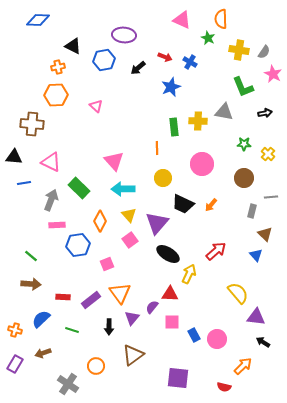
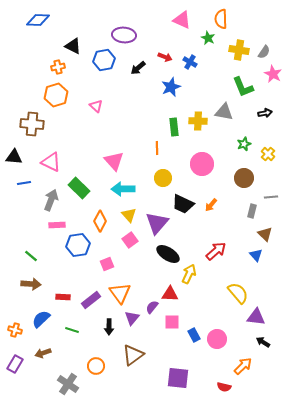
orange hexagon at (56, 95): rotated 15 degrees counterclockwise
green star at (244, 144): rotated 24 degrees counterclockwise
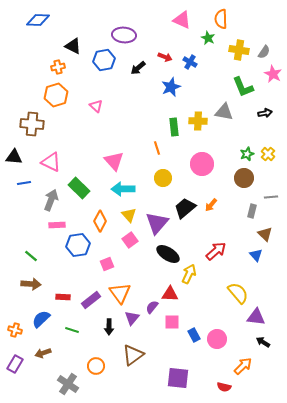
green star at (244, 144): moved 3 px right, 10 px down
orange line at (157, 148): rotated 16 degrees counterclockwise
black trapezoid at (183, 204): moved 2 px right, 4 px down; rotated 115 degrees clockwise
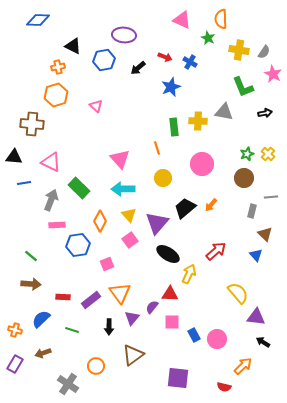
pink triangle at (114, 161): moved 6 px right, 2 px up
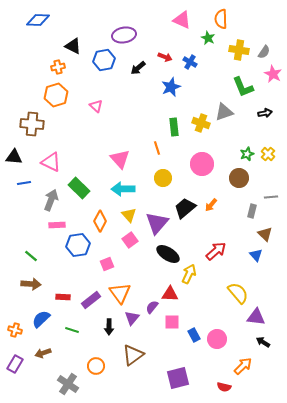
purple ellipse at (124, 35): rotated 15 degrees counterclockwise
gray triangle at (224, 112): rotated 30 degrees counterclockwise
yellow cross at (198, 121): moved 3 px right, 2 px down; rotated 18 degrees clockwise
brown circle at (244, 178): moved 5 px left
purple square at (178, 378): rotated 20 degrees counterclockwise
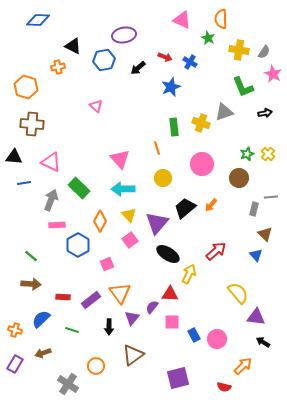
orange hexagon at (56, 95): moved 30 px left, 8 px up; rotated 25 degrees counterclockwise
gray rectangle at (252, 211): moved 2 px right, 2 px up
blue hexagon at (78, 245): rotated 20 degrees counterclockwise
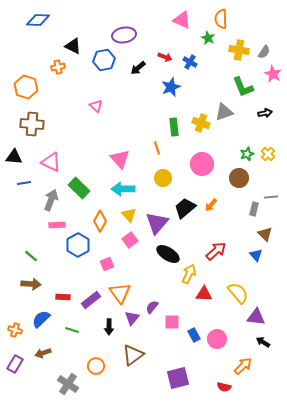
red triangle at (170, 294): moved 34 px right
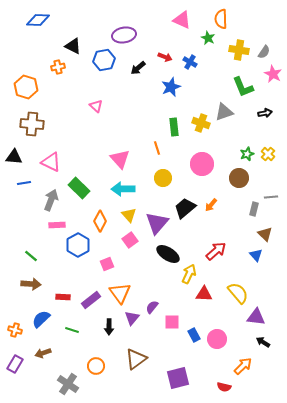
brown triangle at (133, 355): moved 3 px right, 4 px down
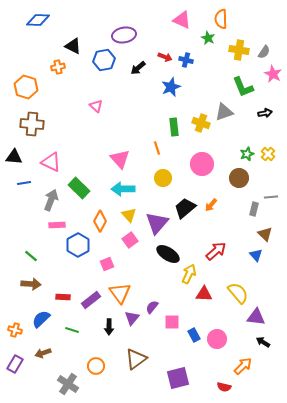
blue cross at (190, 62): moved 4 px left, 2 px up; rotated 16 degrees counterclockwise
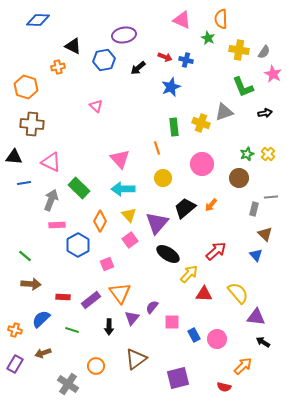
green line at (31, 256): moved 6 px left
yellow arrow at (189, 274): rotated 18 degrees clockwise
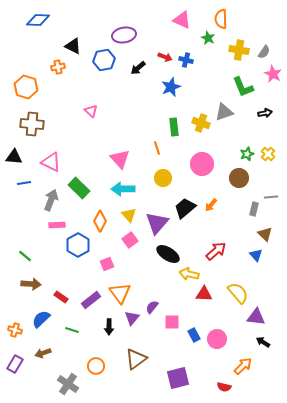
pink triangle at (96, 106): moved 5 px left, 5 px down
yellow arrow at (189, 274): rotated 120 degrees counterclockwise
red rectangle at (63, 297): moved 2 px left; rotated 32 degrees clockwise
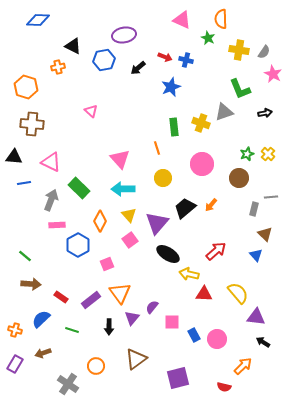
green L-shape at (243, 87): moved 3 px left, 2 px down
